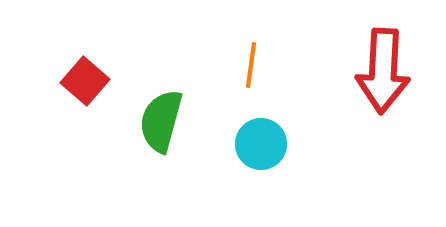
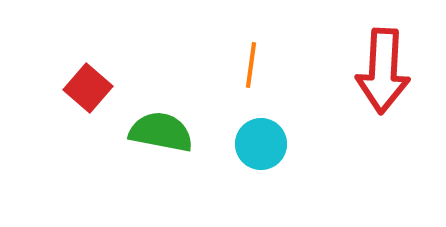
red square: moved 3 px right, 7 px down
green semicircle: moved 11 px down; rotated 86 degrees clockwise
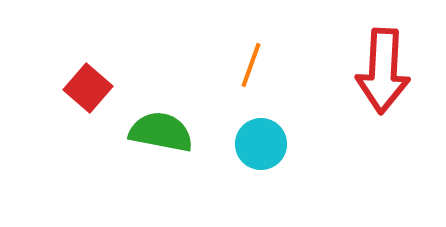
orange line: rotated 12 degrees clockwise
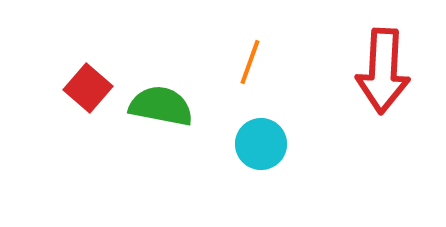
orange line: moved 1 px left, 3 px up
green semicircle: moved 26 px up
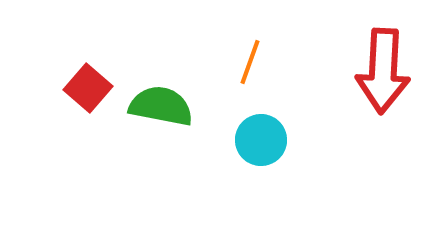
cyan circle: moved 4 px up
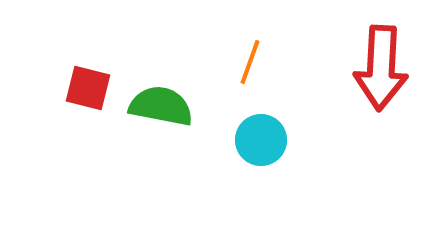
red arrow: moved 2 px left, 3 px up
red square: rotated 27 degrees counterclockwise
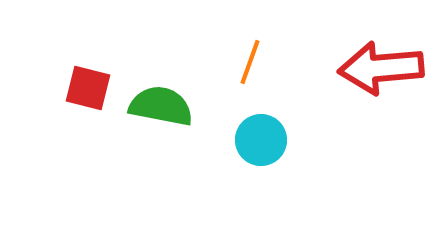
red arrow: rotated 82 degrees clockwise
